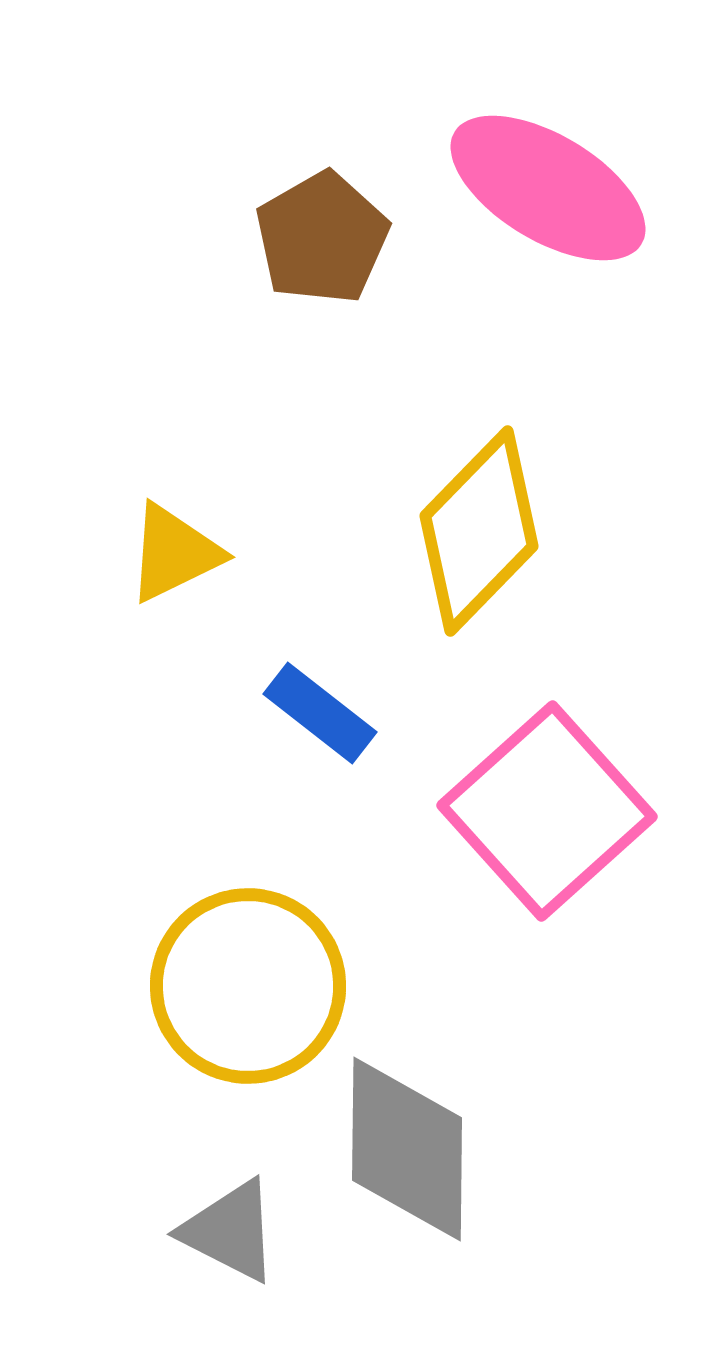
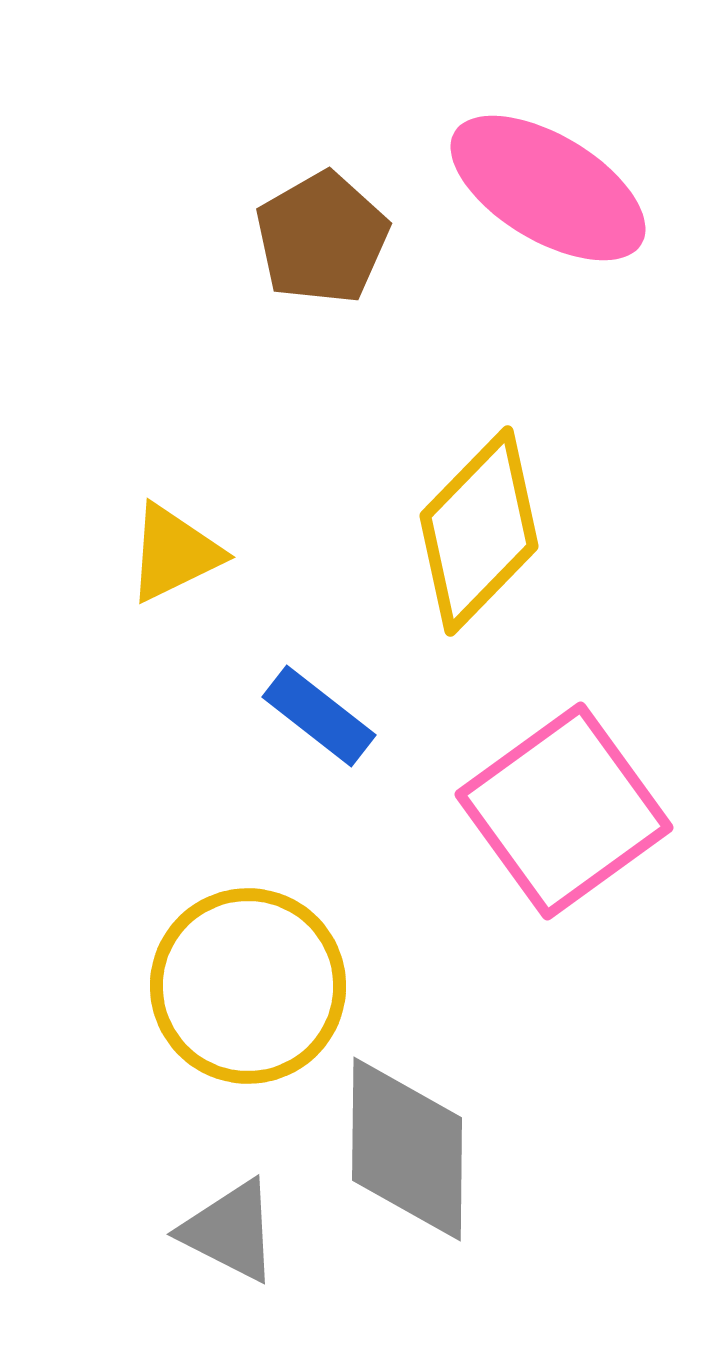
blue rectangle: moved 1 px left, 3 px down
pink square: moved 17 px right; rotated 6 degrees clockwise
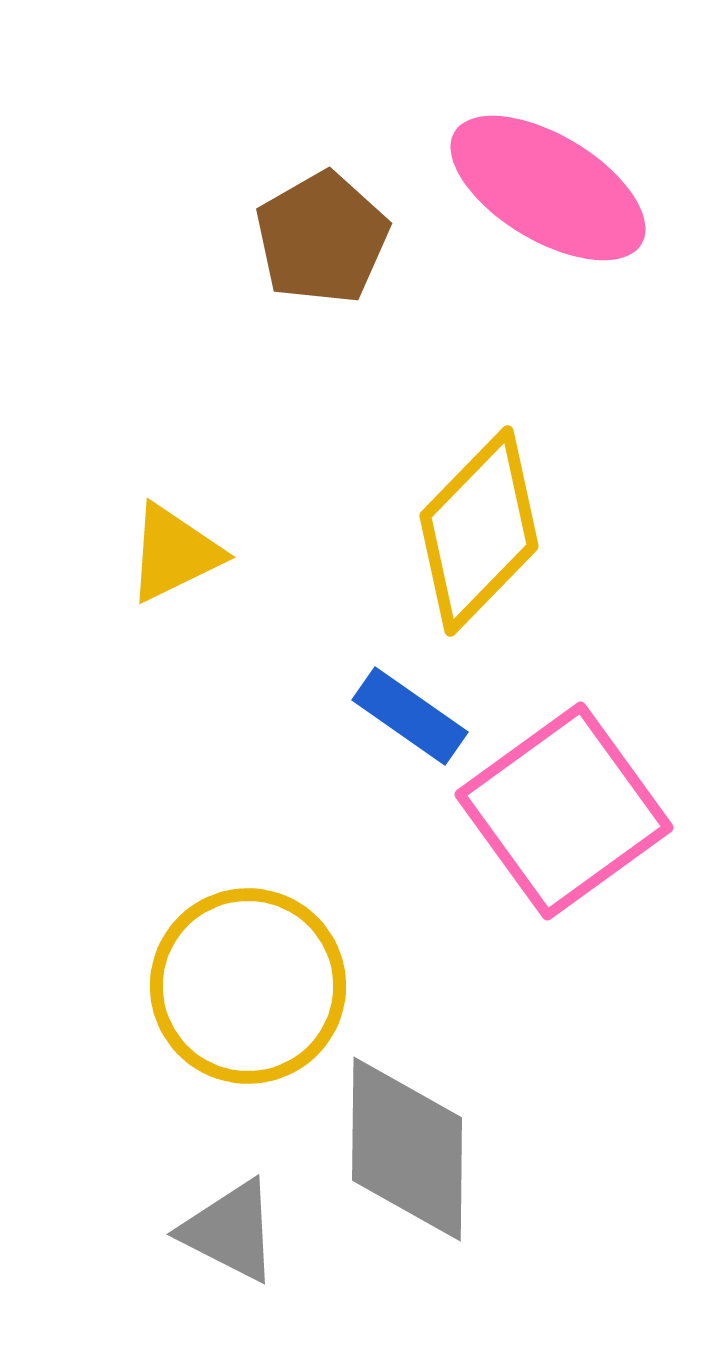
blue rectangle: moved 91 px right; rotated 3 degrees counterclockwise
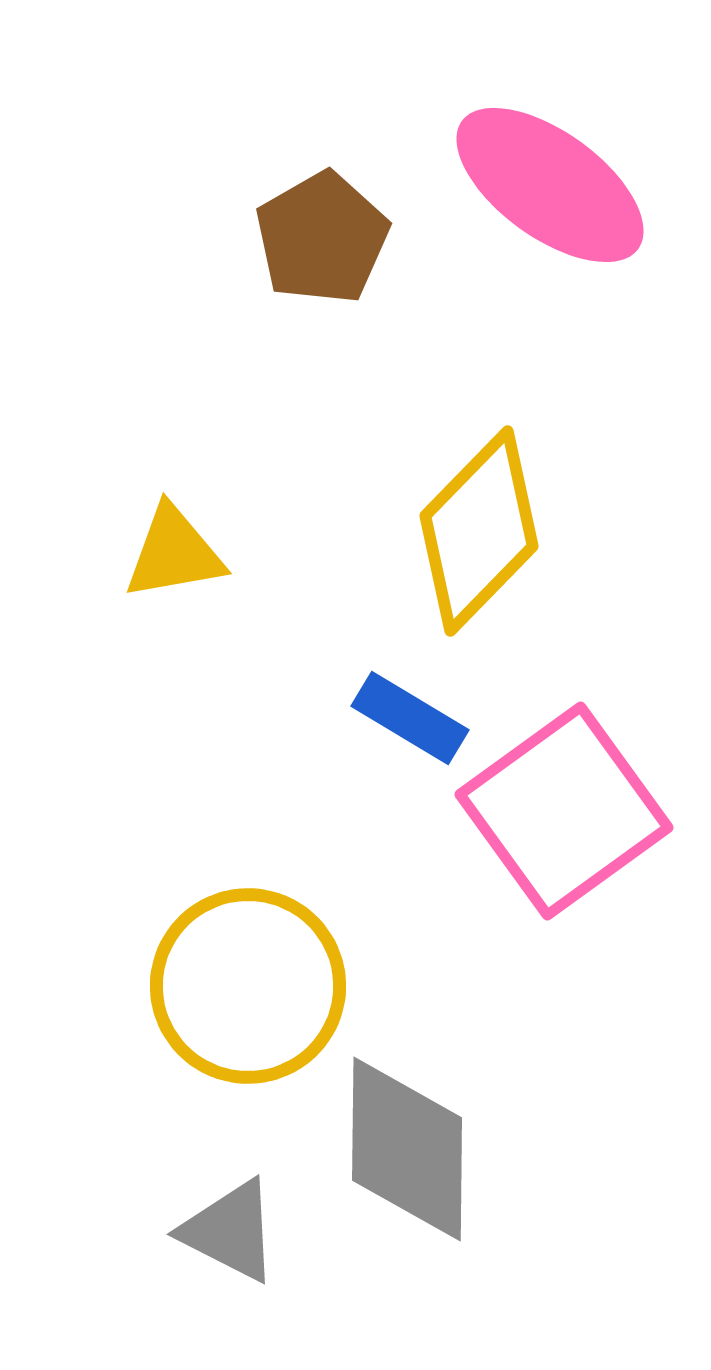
pink ellipse: moved 2 px right, 3 px up; rotated 5 degrees clockwise
yellow triangle: rotated 16 degrees clockwise
blue rectangle: moved 2 px down; rotated 4 degrees counterclockwise
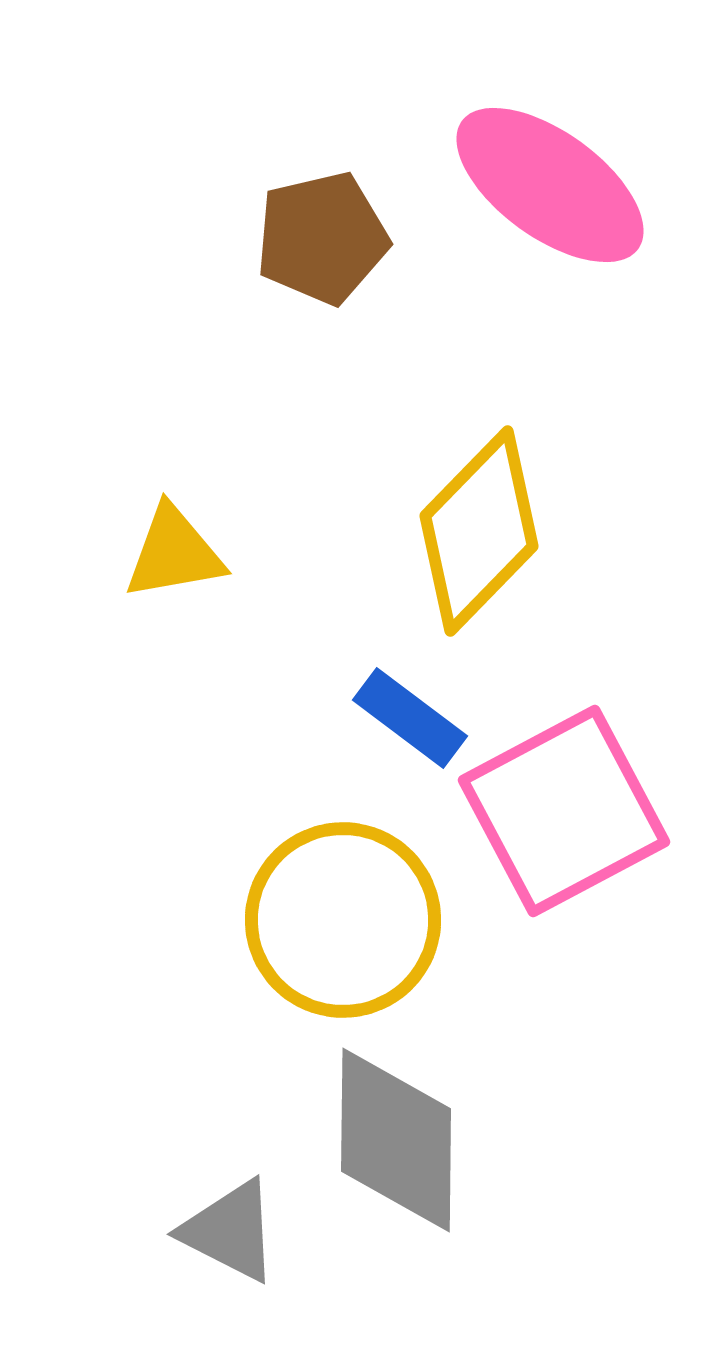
brown pentagon: rotated 17 degrees clockwise
blue rectangle: rotated 6 degrees clockwise
pink square: rotated 8 degrees clockwise
yellow circle: moved 95 px right, 66 px up
gray diamond: moved 11 px left, 9 px up
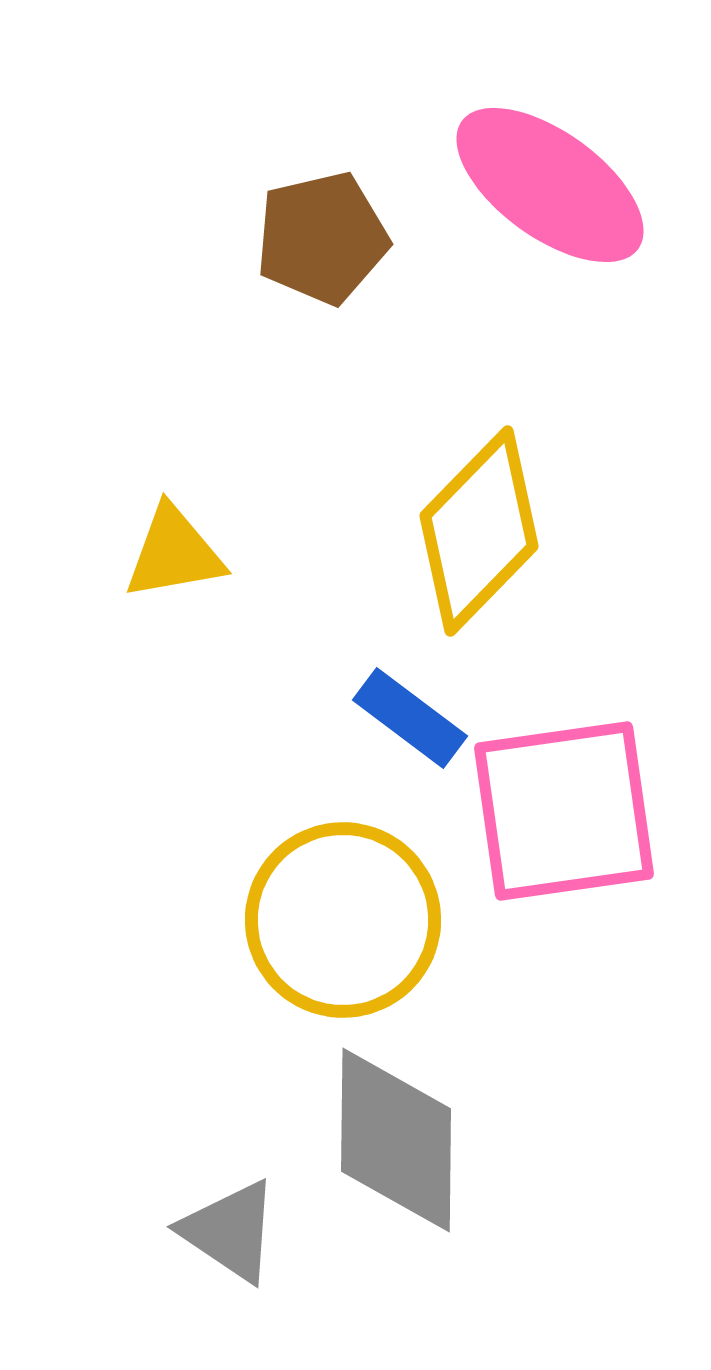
pink square: rotated 20 degrees clockwise
gray triangle: rotated 7 degrees clockwise
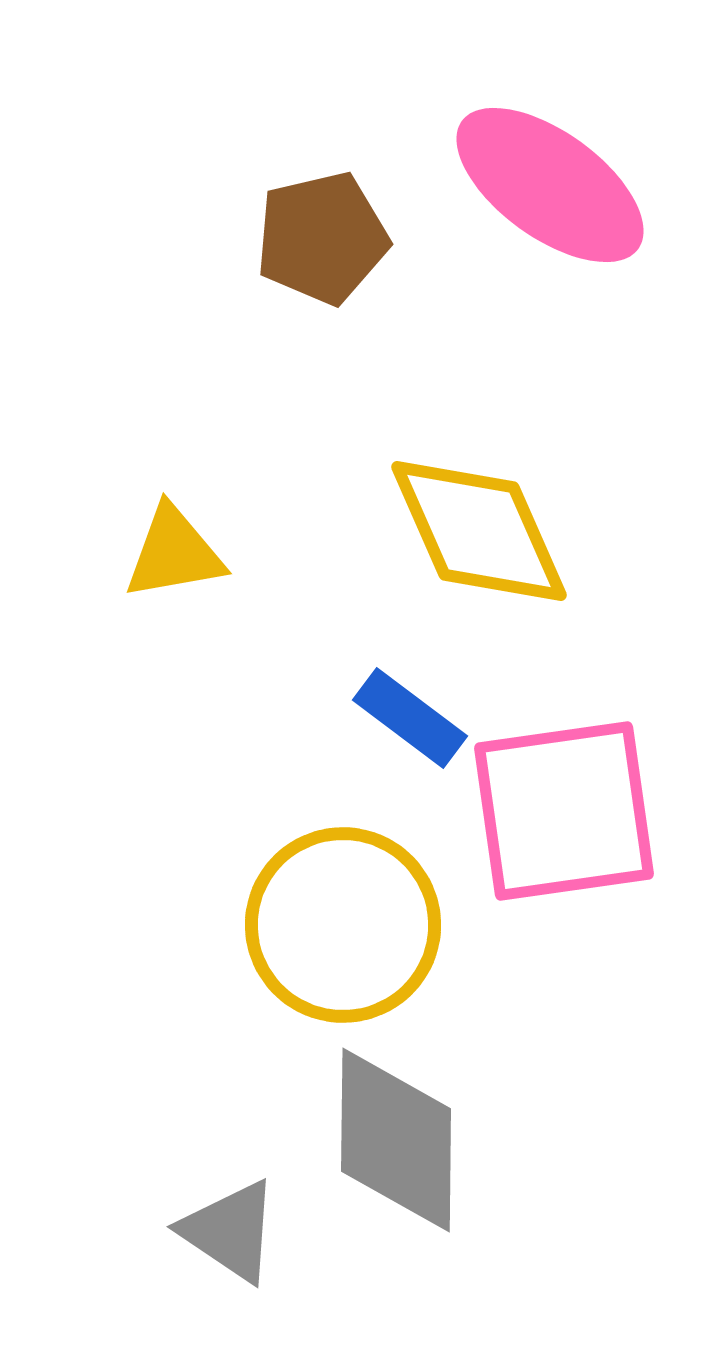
yellow diamond: rotated 68 degrees counterclockwise
yellow circle: moved 5 px down
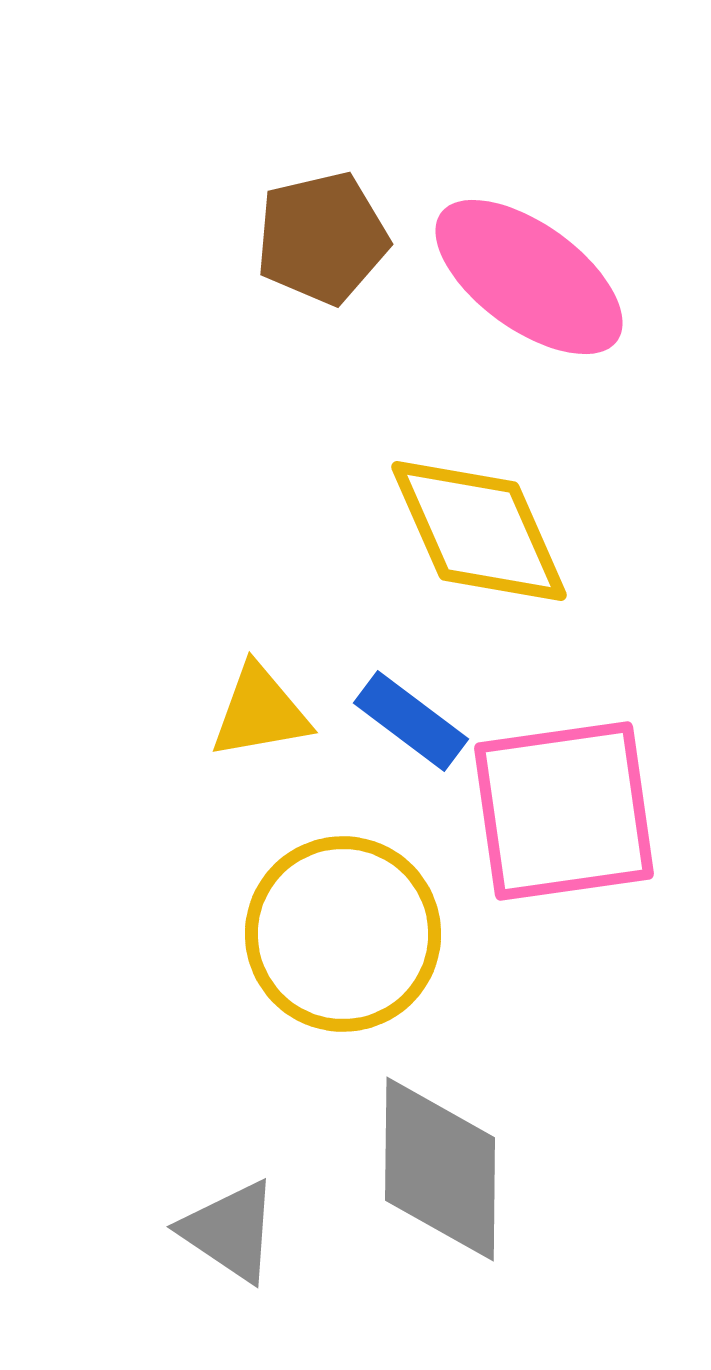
pink ellipse: moved 21 px left, 92 px down
yellow triangle: moved 86 px right, 159 px down
blue rectangle: moved 1 px right, 3 px down
yellow circle: moved 9 px down
gray diamond: moved 44 px right, 29 px down
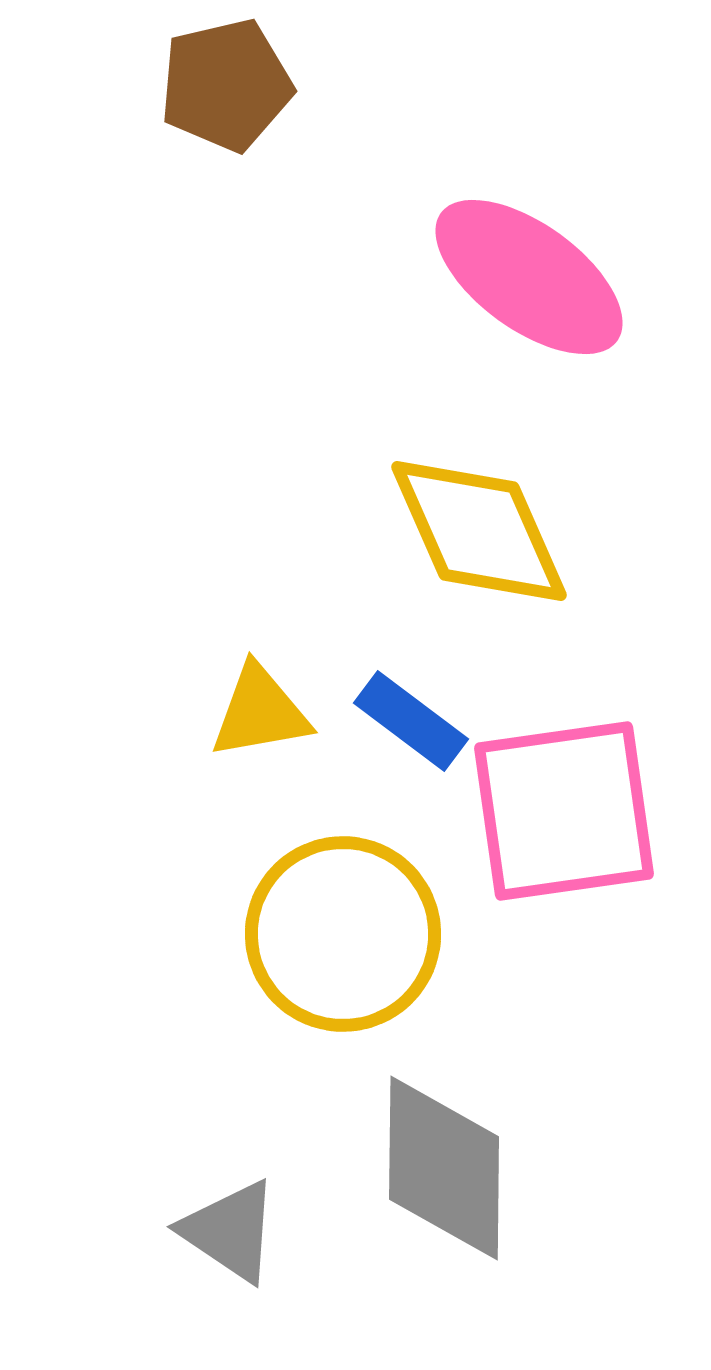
brown pentagon: moved 96 px left, 153 px up
gray diamond: moved 4 px right, 1 px up
